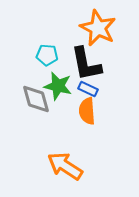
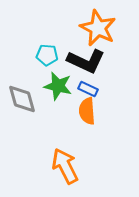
black L-shape: moved 3 px up; rotated 54 degrees counterclockwise
gray diamond: moved 14 px left
orange arrow: rotated 30 degrees clockwise
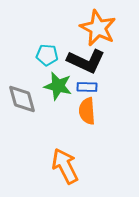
blue rectangle: moved 1 px left, 2 px up; rotated 24 degrees counterclockwise
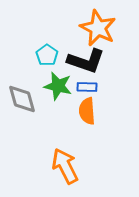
cyan pentagon: rotated 30 degrees clockwise
black L-shape: rotated 6 degrees counterclockwise
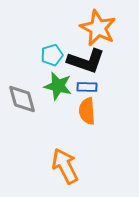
cyan pentagon: moved 5 px right; rotated 20 degrees clockwise
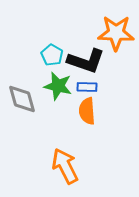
orange star: moved 18 px right, 5 px down; rotated 24 degrees counterclockwise
cyan pentagon: rotated 25 degrees counterclockwise
